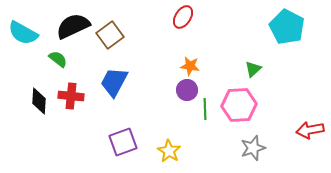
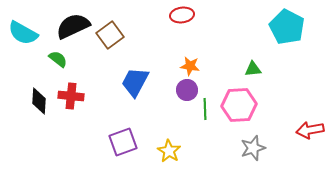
red ellipse: moved 1 px left, 2 px up; rotated 50 degrees clockwise
green triangle: rotated 36 degrees clockwise
blue trapezoid: moved 21 px right
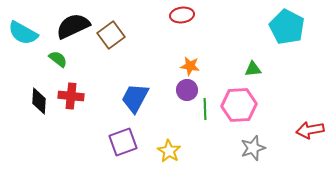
brown square: moved 1 px right
blue trapezoid: moved 16 px down
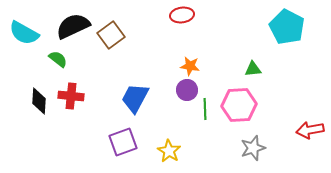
cyan semicircle: moved 1 px right
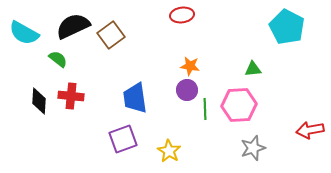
blue trapezoid: rotated 36 degrees counterclockwise
purple square: moved 3 px up
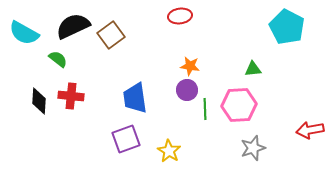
red ellipse: moved 2 px left, 1 px down
purple square: moved 3 px right
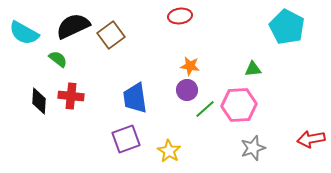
green line: rotated 50 degrees clockwise
red arrow: moved 1 px right, 9 px down
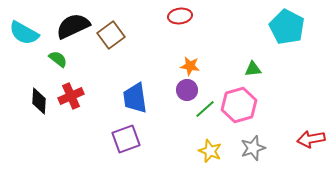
red cross: rotated 30 degrees counterclockwise
pink hexagon: rotated 12 degrees counterclockwise
yellow star: moved 41 px right; rotated 10 degrees counterclockwise
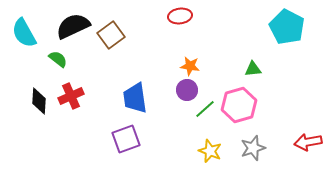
cyan semicircle: rotated 32 degrees clockwise
red arrow: moved 3 px left, 3 px down
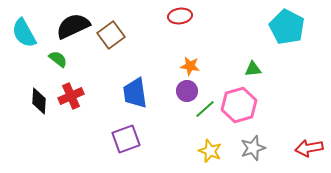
purple circle: moved 1 px down
blue trapezoid: moved 5 px up
red arrow: moved 1 px right, 6 px down
